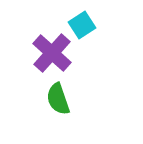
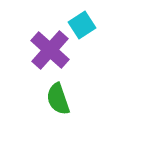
purple cross: moved 2 px left, 3 px up
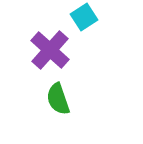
cyan square: moved 2 px right, 8 px up
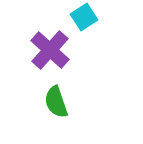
green semicircle: moved 2 px left, 3 px down
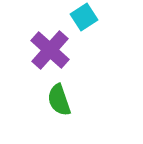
green semicircle: moved 3 px right, 2 px up
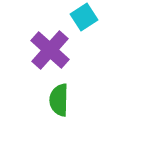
green semicircle: rotated 20 degrees clockwise
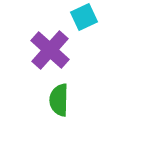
cyan square: rotated 8 degrees clockwise
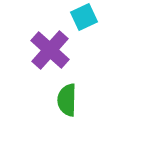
green semicircle: moved 8 px right
